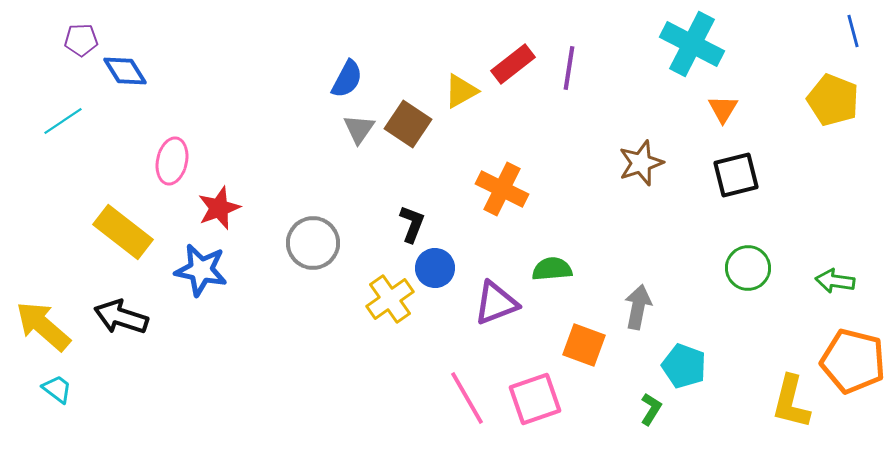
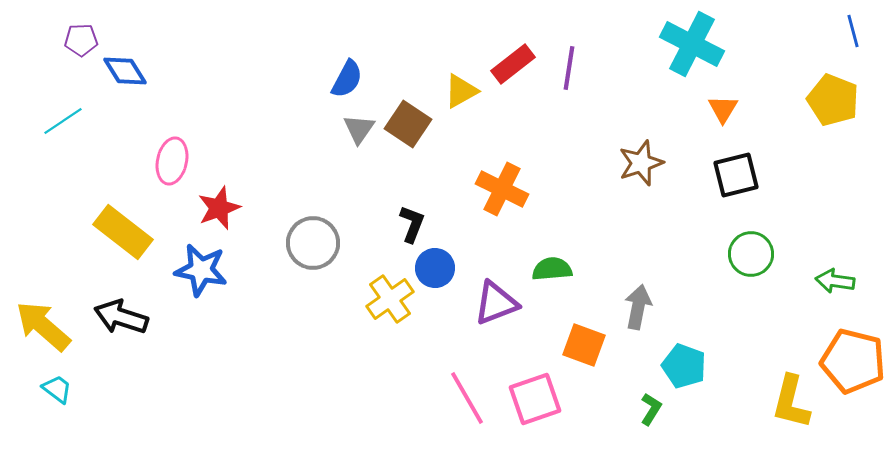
green circle: moved 3 px right, 14 px up
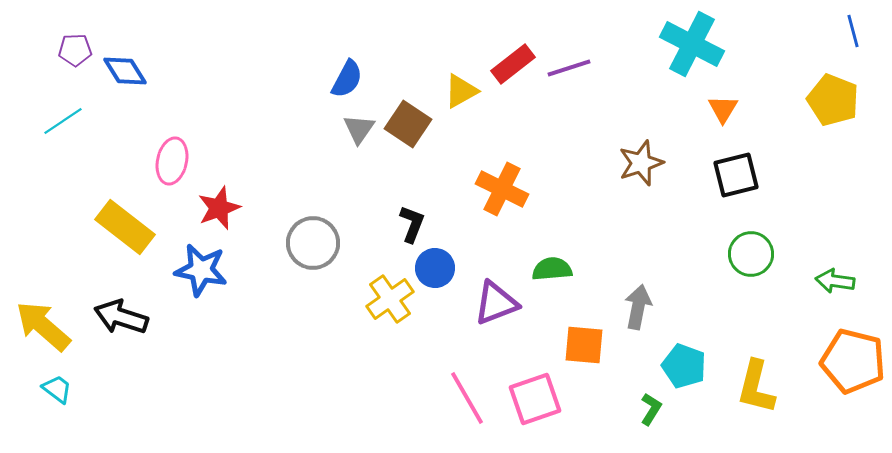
purple pentagon: moved 6 px left, 10 px down
purple line: rotated 63 degrees clockwise
yellow rectangle: moved 2 px right, 5 px up
orange square: rotated 15 degrees counterclockwise
yellow L-shape: moved 35 px left, 15 px up
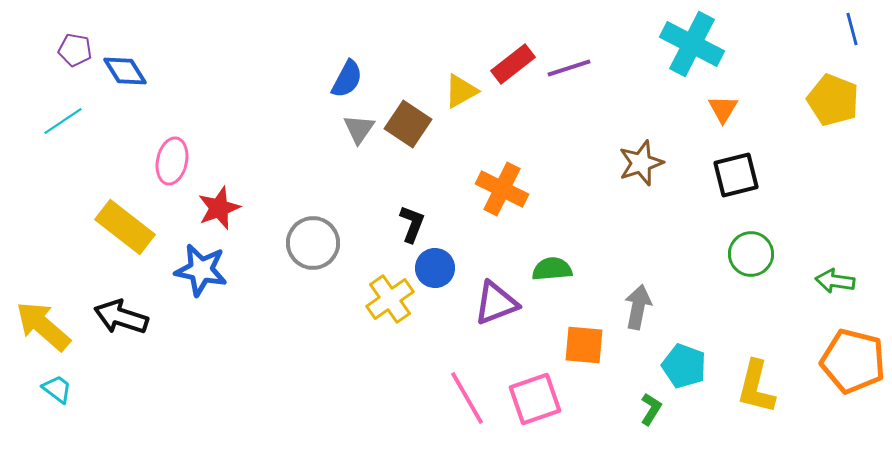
blue line: moved 1 px left, 2 px up
purple pentagon: rotated 12 degrees clockwise
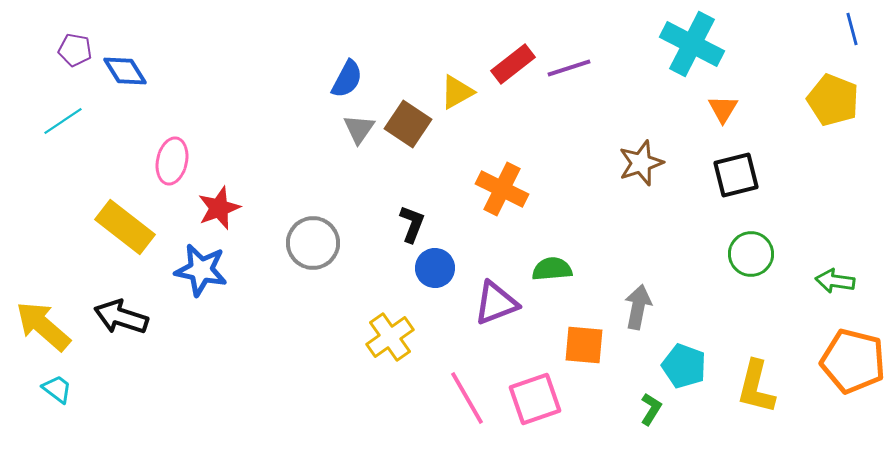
yellow triangle: moved 4 px left, 1 px down
yellow cross: moved 38 px down
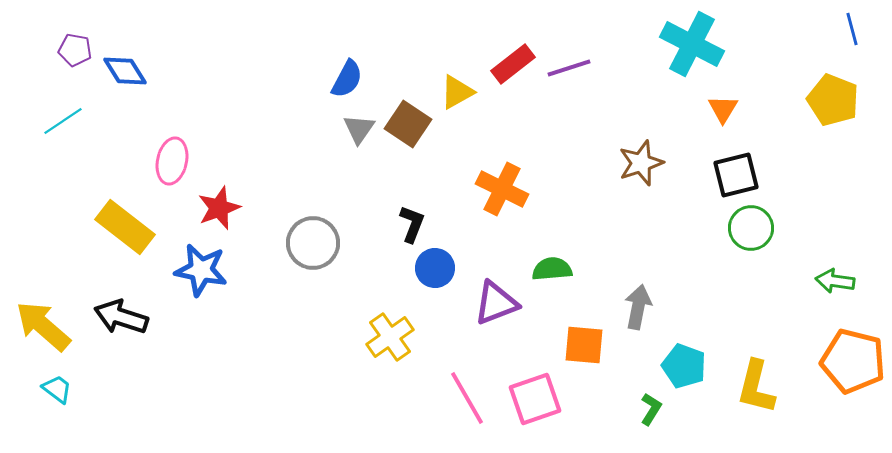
green circle: moved 26 px up
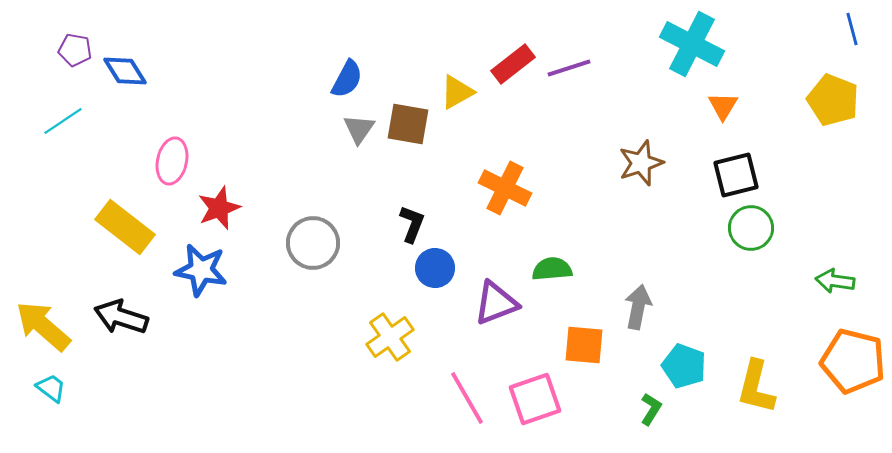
orange triangle: moved 3 px up
brown square: rotated 24 degrees counterclockwise
orange cross: moved 3 px right, 1 px up
cyan trapezoid: moved 6 px left, 1 px up
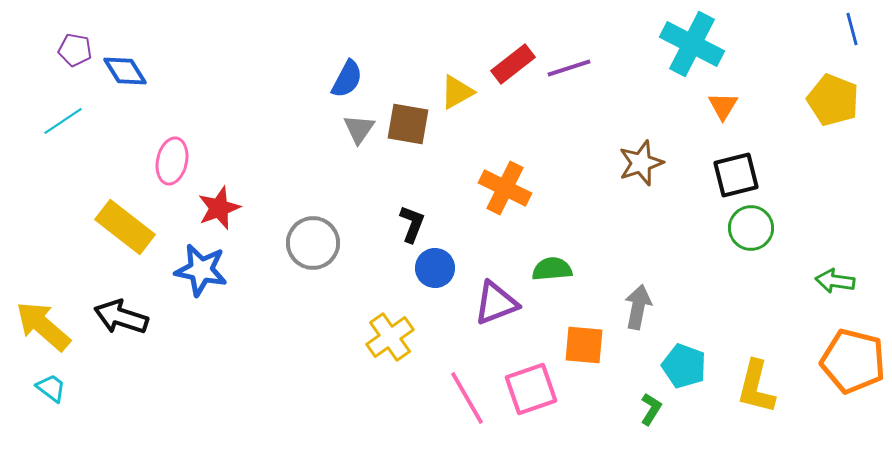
pink square: moved 4 px left, 10 px up
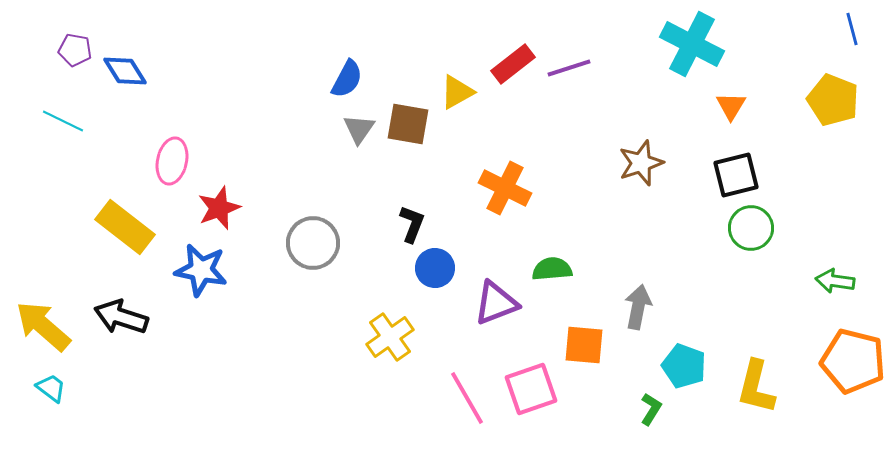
orange triangle: moved 8 px right
cyan line: rotated 60 degrees clockwise
